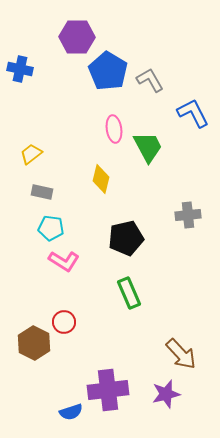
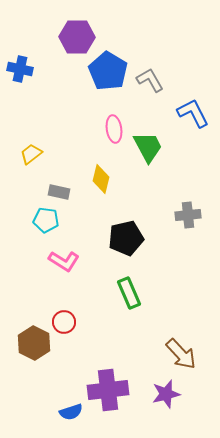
gray rectangle: moved 17 px right
cyan pentagon: moved 5 px left, 8 px up
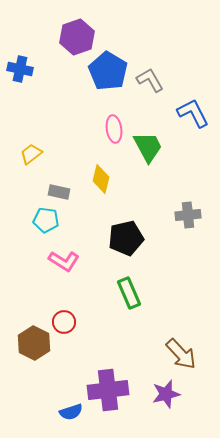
purple hexagon: rotated 20 degrees counterclockwise
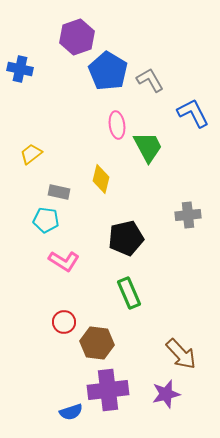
pink ellipse: moved 3 px right, 4 px up
brown hexagon: moved 63 px right; rotated 20 degrees counterclockwise
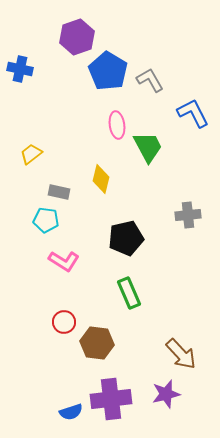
purple cross: moved 3 px right, 9 px down
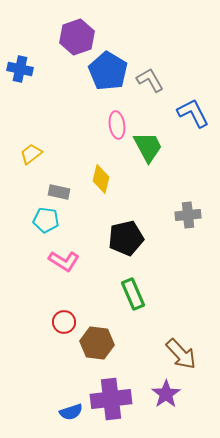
green rectangle: moved 4 px right, 1 px down
purple star: rotated 20 degrees counterclockwise
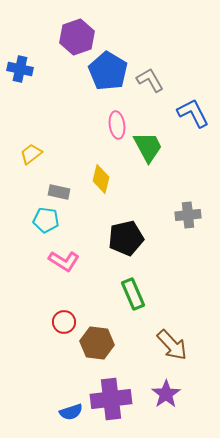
brown arrow: moved 9 px left, 9 px up
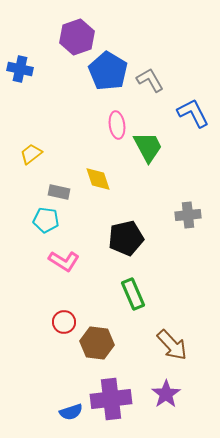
yellow diamond: moved 3 px left; rotated 32 degrees counterclockwise
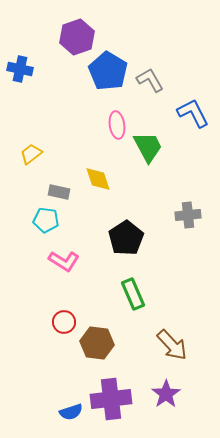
black pentagon: rotated 20 degrees counterclockwise
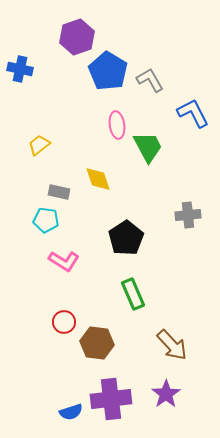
yellow trapezoid: moved 8 px right, 9 px up
